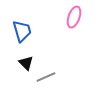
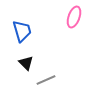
gray line: moved 3 px down
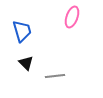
pink ellipse: moved 2 px left
gray line: moved 9 px right, 4 px up; rotated 18 degrees clockwise
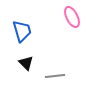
pink ellipse: rotated 45 degrees counterclockwise
